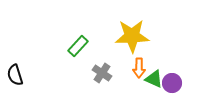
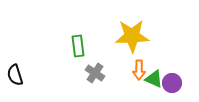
green rectangle: rotated 50 degrees counterclockwise
orange arrow: moved 2 px down
gray cross: moved 7 px left
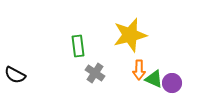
yellow star: moved 2 px left, 1 px up; rotated 12 degrees counterclockwise
black semicircle: rotated 45 degrees counterclockwise
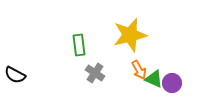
green rectangle: moved 1 px right, 1 px up
orange arrow: rotated 30 degrees counterclockwise
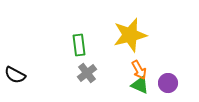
gray cross: moved 8 px left; rotated 18 degrees clockwise
green triangle: moved 14 px left, 6 px down
purple circle: moved 4 px left
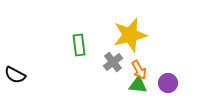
gray cross: moved 26 px right, 11 px up
green triangle: moved 2 px left; rotated 18 degrees counterclockwise
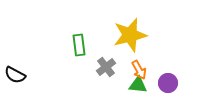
gray cross: moved 7 px left, 5 px down
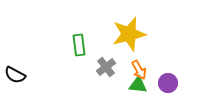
yellow star: moved 1 px left, 1 px up
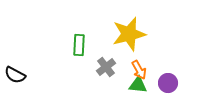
green rectangle: rotated 10 degrees clockwise
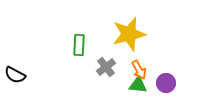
purple circle: moved 2 px left
